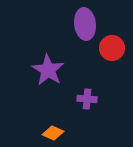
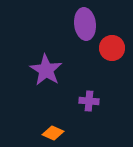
purple star: moved 2 px left
purple cross: moved 2 px right, 2 px down
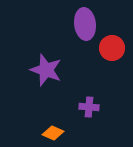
purple star: rotated 12 degrees counterclockwise
purple cross: moved 6 px down
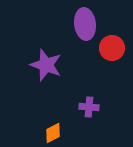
purple star: moved 5 px up
orange diamond: rotated 50 degrees counterclockwise
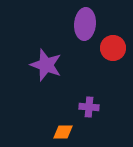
purple ellipse: rotated 12 degrees clockwise
red circle: moved 1 px right
orange diamond: moved 10 px right, 1 px up; rotated 25 degrees clockwise
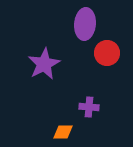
red circle: moved 6 px left, 5 px down
purple star: moved 2 px left, 1 px up; rotated 24 degrees clockwise
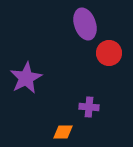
purple ellipse: rotated 24 degrees counterclockwise
red circle: moved 2 px right
purple star: moved 18 px left, 14 px down
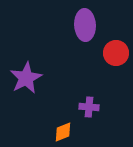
purple ellipse: moved 1 px down; rotated 16 degrees clockwise
red circle: moved 7 px right
orange diamond: rotated 20 degrees counterclockwise
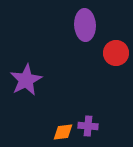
purple star: moved 2 px down
purple cross: moved 1 px left, 19 px down
orange diamond: rotated 15 degrees clockwise
